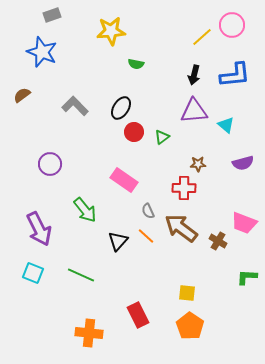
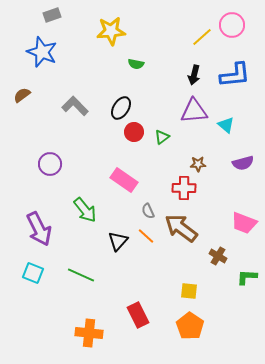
brown cross: moved 15 px down
yellow square: moved 2 px right, 2 px up
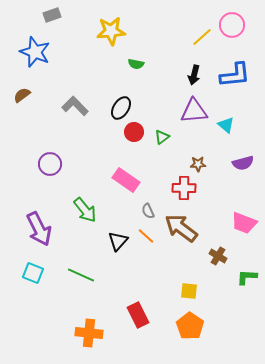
blue star: moved 7 px left
pink rectangle: moved 2 px right
